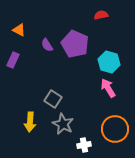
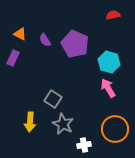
red semicircle: moved 12 px right
orange triangle: moved 1 px right, 4 px down
purple semicircle: moved 2 px left, 5 px up
purple rectangle: moved 2 px up
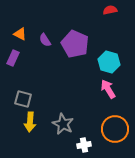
red semicircle: moved 3 px left, 5 px up
pink arrow: moved 1 px down
gray square: moved 30 px left; rotated 18 degrees counterclockwise
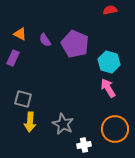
pink arrow: moved 1 px up
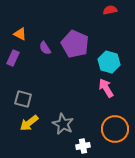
purple semicircle: moved 8 px down
pink arrow: moved 2 px left
yellow arrow: moved 1 px left, 1 px down; rotated 48 degrees clockwise
white cross: moved 1 px left, 1 px down
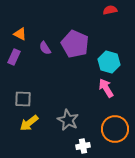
purple rectangle: moved 1 px right, 1 px up
gray square: rotated 12 degrees counterclockwise
gray star: moved 5 px right, 4 px up
